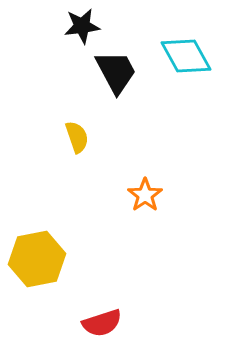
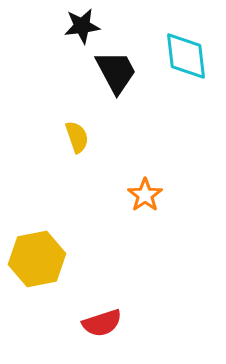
cyan diamond: rotated 22 degrees clockwise
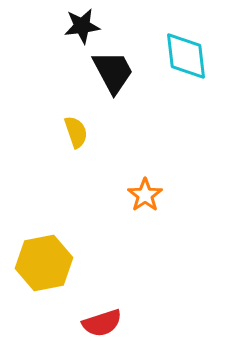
black trapezoid: moved 3 px left
yellow semicircle: moved 1 px left, 5 px up
yellow hexagon: moved 7 px right, 4 px down
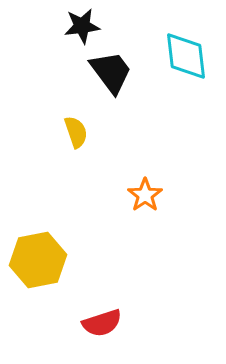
black trapezoid: moved 2 px left; rotated 9 degrees counterclockwise
yellow hexagon: moved 6 px left, 3 px up
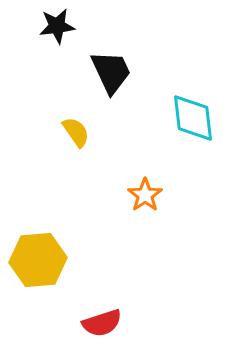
black star: moved 25 px left
cyan diamond: moved 7 px right, 62 px down
black trapezoid: rotated 12 degrees clockwise
yellow semicircle: rotated 16 degrees counterclockwise
yellow hexagon: rotated 6 degrees clockwise
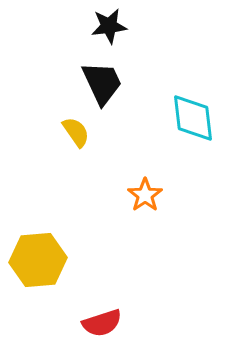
black star: moved 52 px right
black trapezoid: moved 9 px left, 11 px down
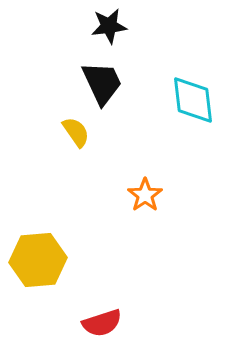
cyan diamond: moved 18 px up
